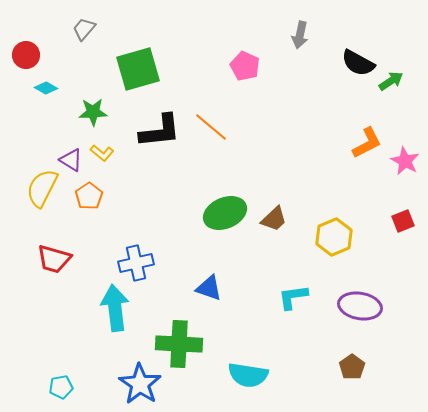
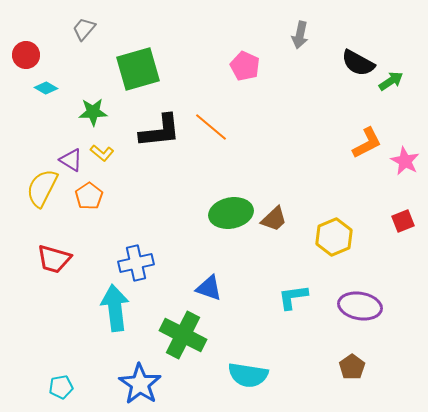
green ellipse: moved 6 px right; rotated 12 degrees clockwise
green cross: moved 4 px right, 9 px up; rotated 24 degrees clockwise
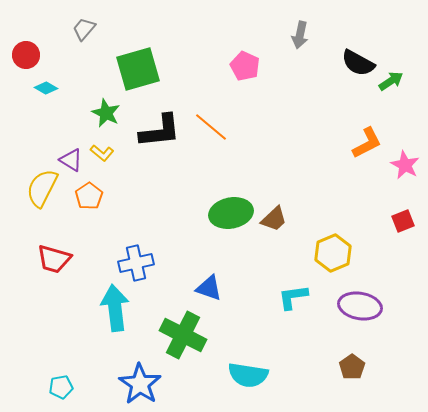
green star: moved 13 px right, 1 px down; rotated 28 degrees clockwise
pink star: moved 4 px down
yellow hexagon: moved 1 px left, 16 px down
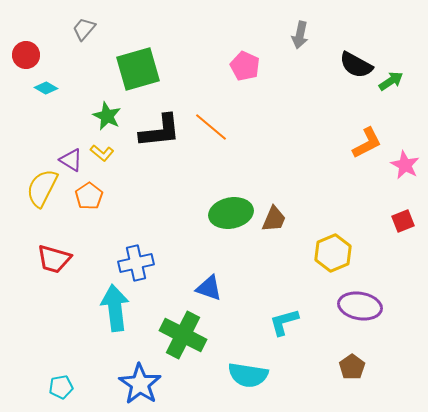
black semicircle: moved 2 px left, 2 px down
green star: moved 1 px right, 3 px down
brown trapezoid: rotated 24 degrees counterclockwise
cyan L-shape: moved 9 px left, 25 px down; rotated 8 degrees counterclockwise
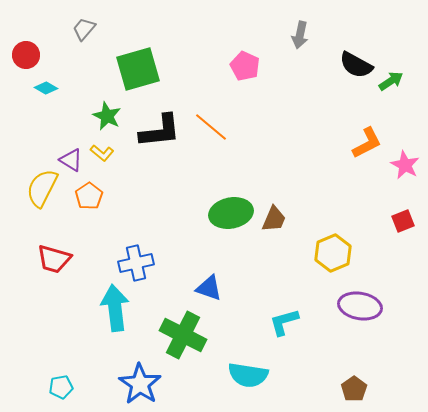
brown pentagon: moved 2 px right, 22 px down
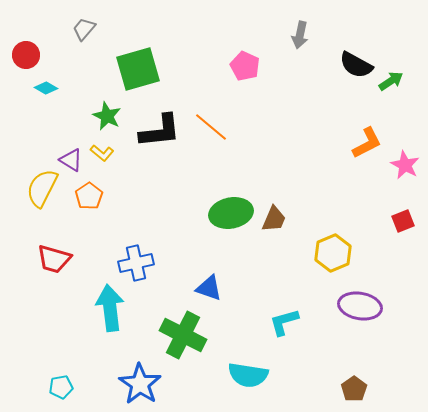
cyan arrow: moved 5 px left
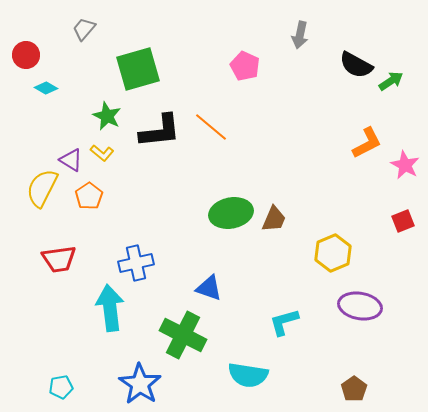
red trapezoid: moved 5 px right; rotated 24 degrees counterclockwise
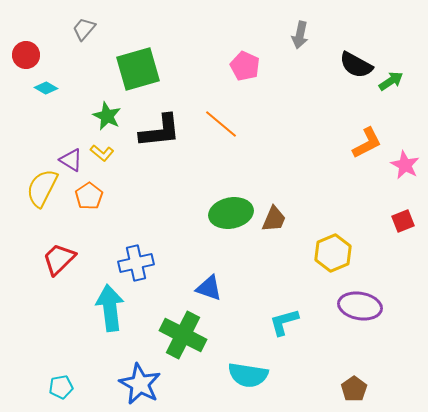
orange line: moved 10 px right, 3 px up
red trapezoid: rotated 144 degrees clockwise
blue star: rotated 6 degrees counterclockwise
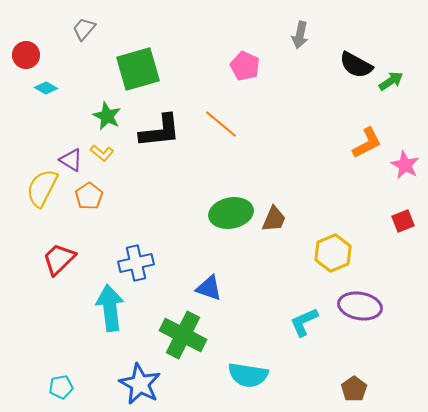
cyan L-shape: moved 20 px right; rotated 8 degrees counterclockwise
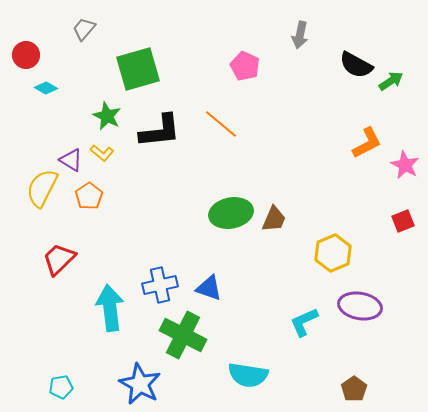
blue cross: moved 24 px right, 22 px down
